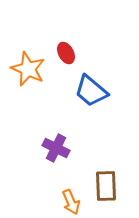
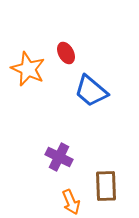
purple cross: moved 3 px right, 9 px down
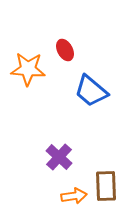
red ellipse: moved 1 px left, 3 px up
orange star: rotated 20 degrees counterclockwise
purple cross: rotated 16 degrees clockwise
orange arrow: moved 3 px right, 6 px up; rotated 75 degrees counterclockwise
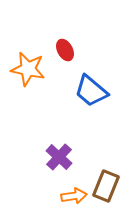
orange star: rotated 8 degrees clockwise
brown rectangle: rotated 24 degrees clockwise
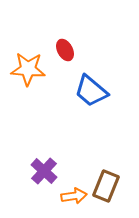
orange star: rotated 8 degrees counterclockwise
purple cross: moved 15 px left, 14 px down
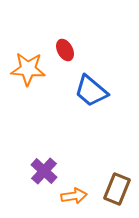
brown rectangle: moved 11 px right, 3 px down
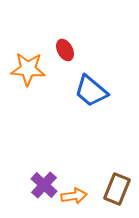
purple cross: moved 14 px down
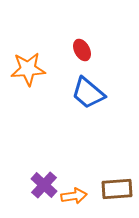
red ellipse: moved 17 px right
orange star: rotated 8 degrees counterclockwise
blue trapezoid: moved 3 px left, 2 px down
brown rectangle: rotated 64 degrees clockwise
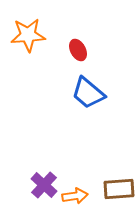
red ellipse: moved 4 px left
orange star: moved 34 px up
brown rectangle: moved 2 px right
orange arrow: moved 1 px right
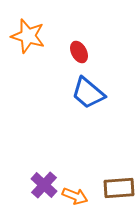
orange star: moved 1 px down; rotated 20 degrees clockwise
red ellipse: moved 1 px right, 2 px down
brown rectangle: moved 1 px up
orange arrow: rotated 30 degrees clockwise
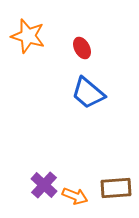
red ellipse: moved 3 px right, 4 px up
brown rectangle: moved 3 px left
